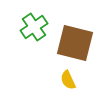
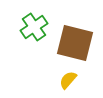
yellow semicircle: rotated 66 degrees clockwise
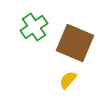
brown square: rotated 9 degrees clockwise
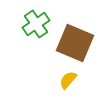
green cross: moved 2 px right, 3 px up
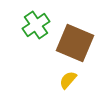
green cross: moved 1 px down
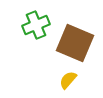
green cross: rotated 12 degrees clockwise
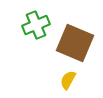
yellow semicircle: rotated 12 degrees counterclockwise
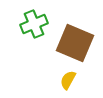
green cross: moved 2 px left, 1 px up
